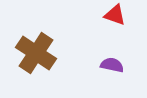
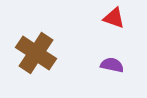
red triangle: moved 1 px left, 3 px down
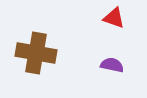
brown cross: rotated 24 degrees counterclockwise
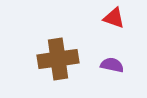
brown cross: moved 22 px right, 6 px down; rotated 18 degrees counterclockwise
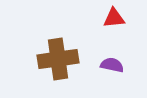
red triangle: rotated 25 degrees counterclockwise
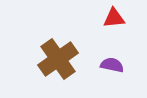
brown cross: rotated 27 degrees counterclockwise
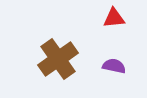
purple semicircle: moved 2 px right, 1 px down
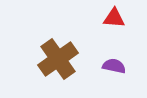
red triangle: rotated 10 degrees clockwise
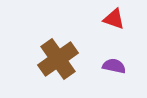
red triangle: moved 1 px down; rotated 15 degrees clockwise
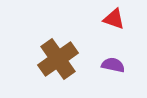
purple semicircle: moved 1 px left, 1 px up
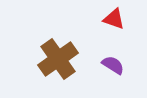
purple semicircle: rotated 20 degrees clockwise
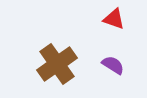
brown cross: moved 1 px left, 5 px down
